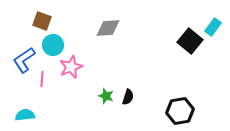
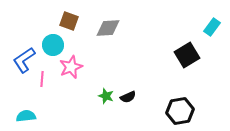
brown square: moved 27 px right
cyan rectangle: moved 1 px left
black square: moved 3 px left, 14 px down; rotated 20 degrees clockwise
black semicircle: rotated 49 degrees clockwise
cyan semicircle: moved 1 px right, 1 px down
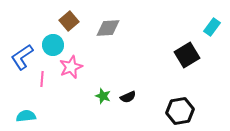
brown square: rotated 30 degrees clockwise
blue L-shape: moved 2 px left, 3 px up
green star: moved 3 px left
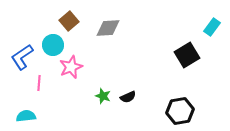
pink line: moved 3 px left, 4 px down
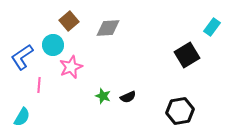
pink line: moved 2 px down
cyan semicircle: moved 4 px left, 1 px down; rotated 126 degrees clockwise
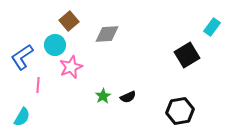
gray diamond: moved 1 px left, 6 px down
cyan circle: moved 2 px right
pink line: moved 1 px left
green star: rotated 21 degrees clockwise
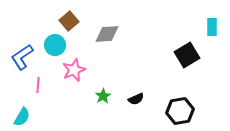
cyan rectangle: rotated 36 degrees counterclockwise
pink star: moved 3 px right, 3 px down
black semicircle: moved 8 px right, 2 px down
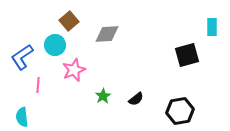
black square: rotated 15 degrees clockwise
black semicircle: rotated 14 degrees counterclockwise
cyan semicircle: rotated 144 degrees clockwise
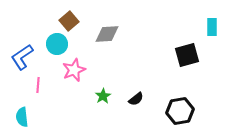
cyan circle: moved 2 px right, 1 px up
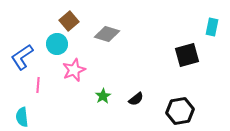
cyan rectangle: rotated 12 degrees clockwise
gray diamond: rotated 20 degrees clockwise
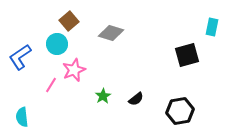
gray diamond: moved 4 px right, 1 px up
blue L-shape: moved 2 px left
pink line: moved 13 px right; rotated 28 degrees clockwise
